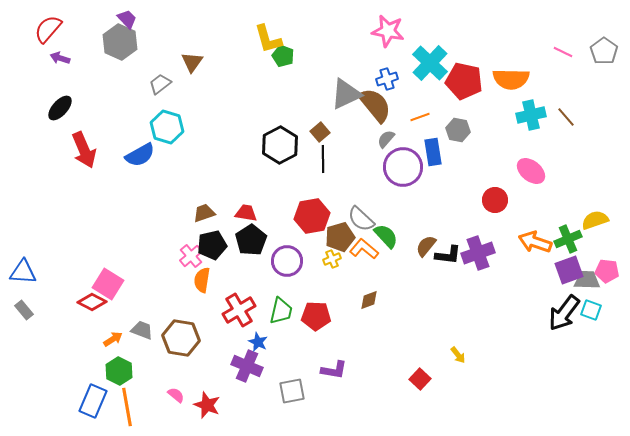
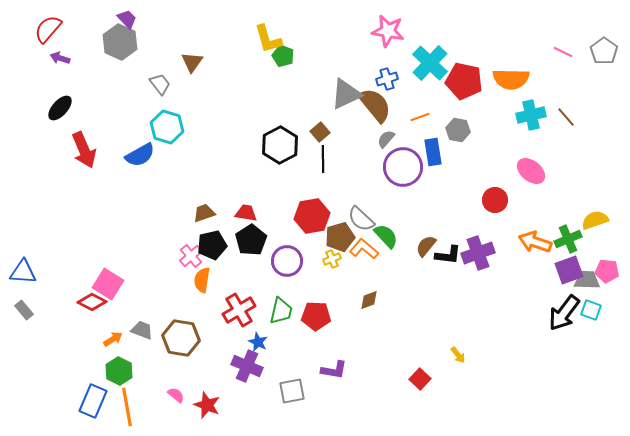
gray trapezoid at (160, 84): rotated 90 degrees clockwise
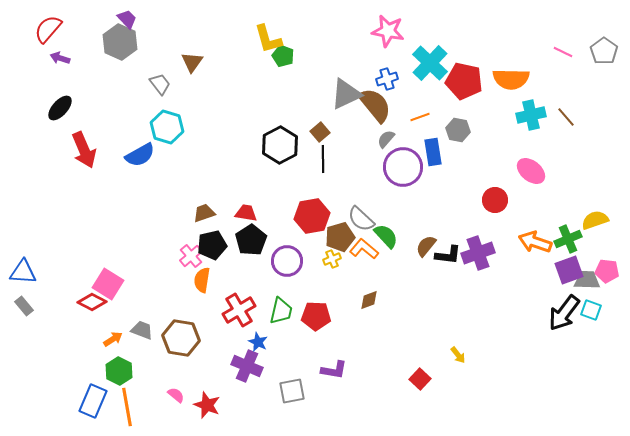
gray rectangle at (24, 310): moved 4 px up
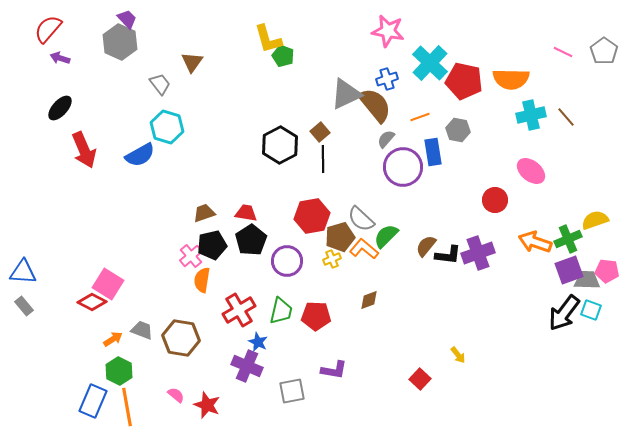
green semicircle at (386, 236): rotated 92 degrees counterclockwise
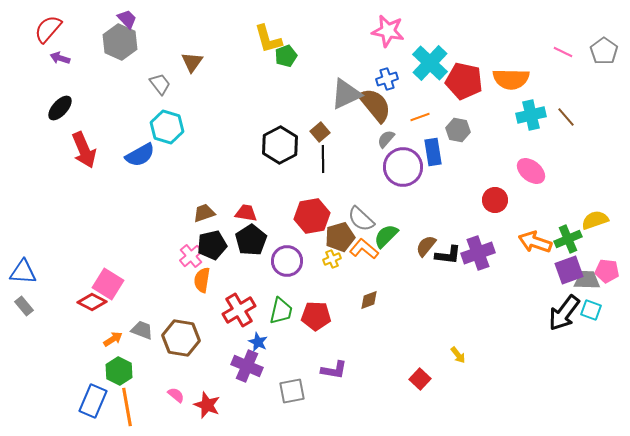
green pentagon at (283, 56): moved 3 px right; rotated 30 degrees clockwise
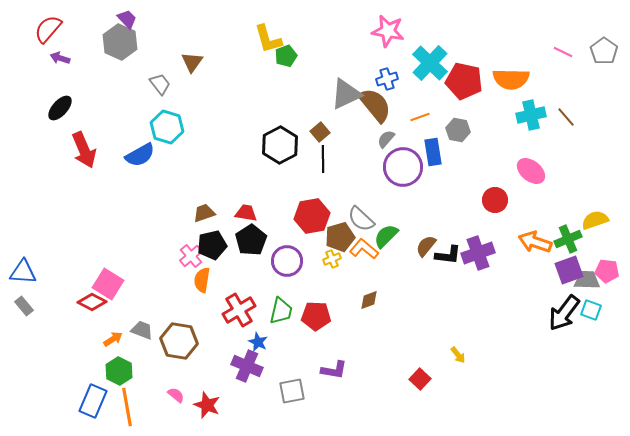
brown hexagon at (181, 338): moved 2 px left, 3 px down
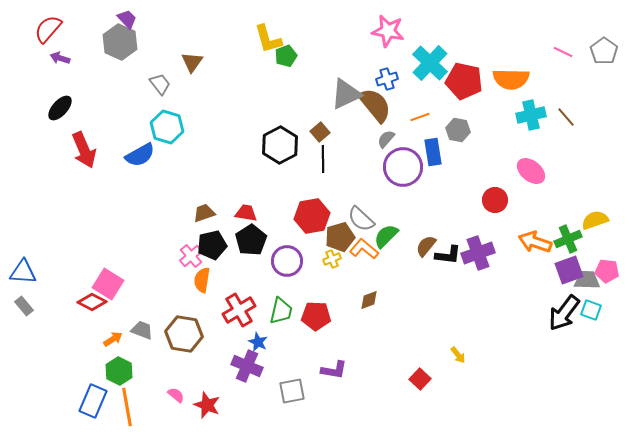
brown hexagon at (179, 341): moved 5 px right, 7 px up
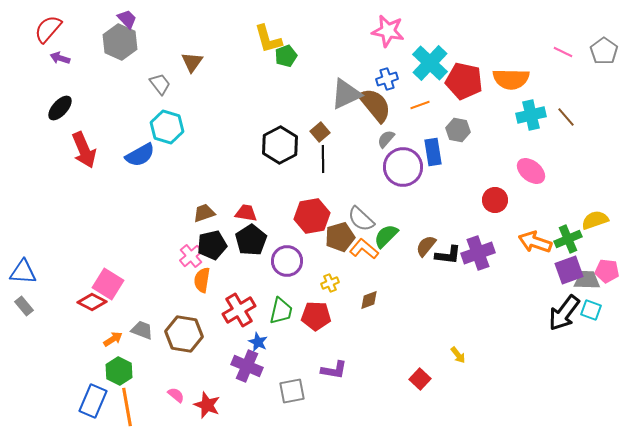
orange line at (420, 117): moved 12 px up
yellow cross at (332, 259): moved 2 px left, 24 px down
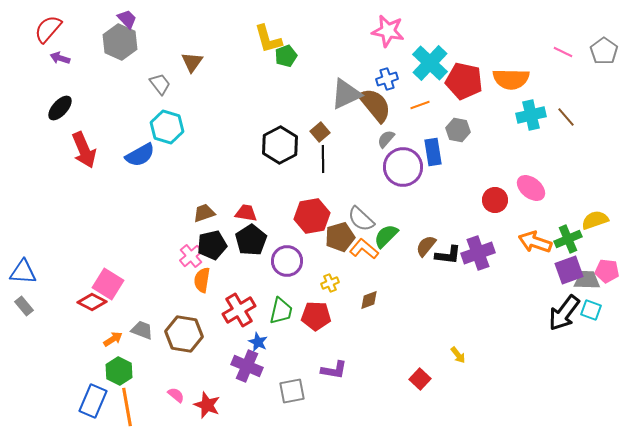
pink ellipse at (531, 171): moved 17 px down
